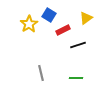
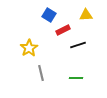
yellow triangle: moved 3 px up; rotated 32 degrees clockwise
yellow star: moved 24 px down
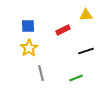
blue square: moved 21 px left, 11 px down; rotated 32 degrees counterclockwise
black line: moved 8 px right, 6 px down
green line: rotated 24 degrees counterclockwise
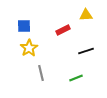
blue square: moved 4 px left
